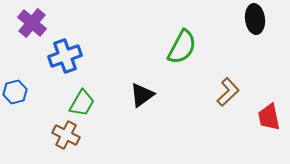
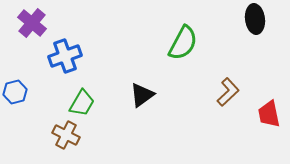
green semicircle: moved 1 px right, 4 px up
red trapezoid: moved 3 px up
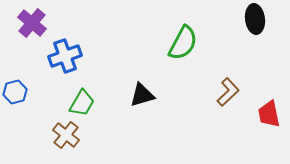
black triangle: rotated 20 degrees clockwise
brown cross: rotated 12 degrees clockwise
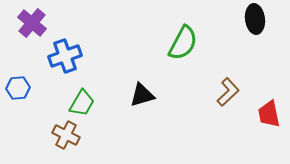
blue hexagon: moved 3 px right, 4 px up; rotated 10 degrees clockwise
brown cross: rotated 12 degrees counterclockwise
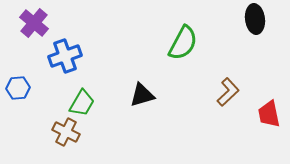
purple cross: moved 2 px right
brown cross: moved 3 px up
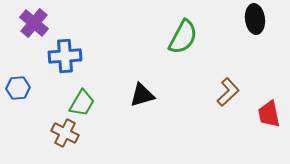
green semicircle: moved 6 px up
blue cross: rotated 16 degrees clockwise
brown cross: moved 1 px left, 1 px down
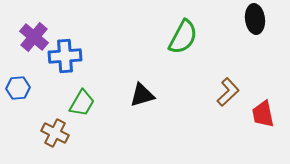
purple cross: moved 14 px down
red trapezoid: moved 6 px left
brown cross: moved 10 px left
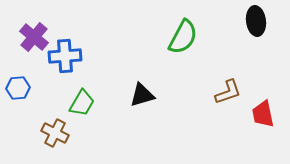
black ellipse: moved 1 px right, 2 px down
brown L-shape: rotated 24 degrees clockwise
